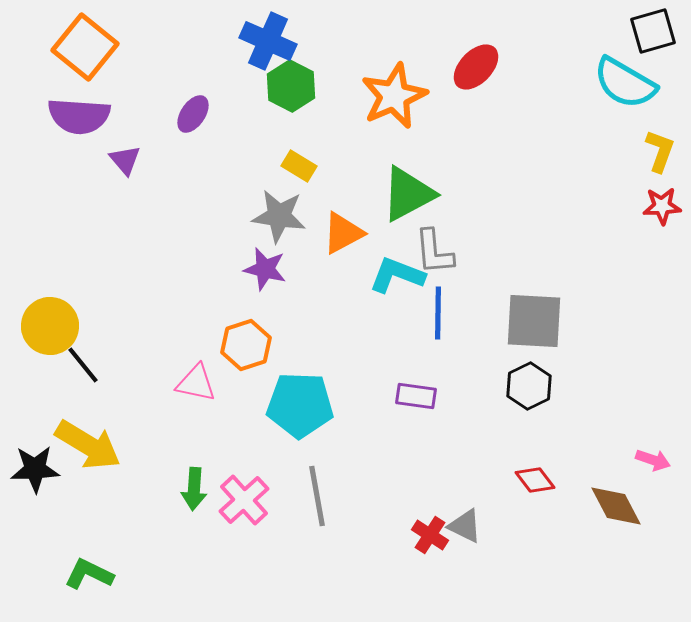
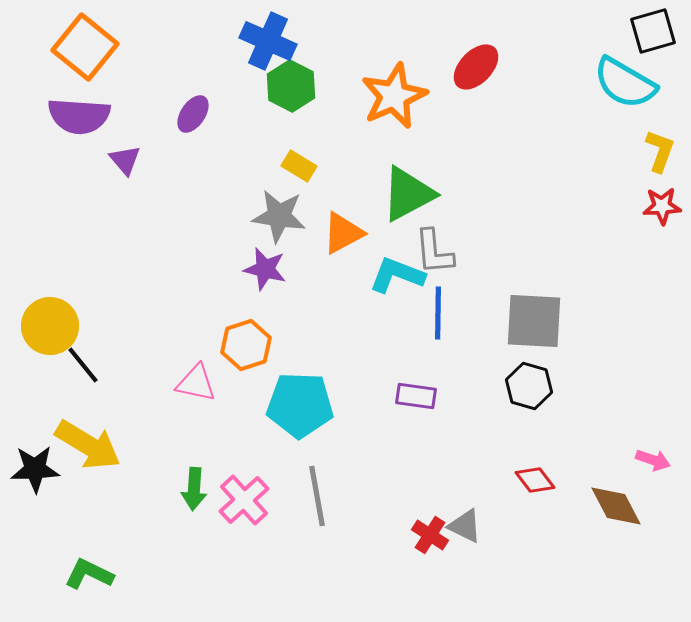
black hexagon: rotated 18 degrees counterclockwise
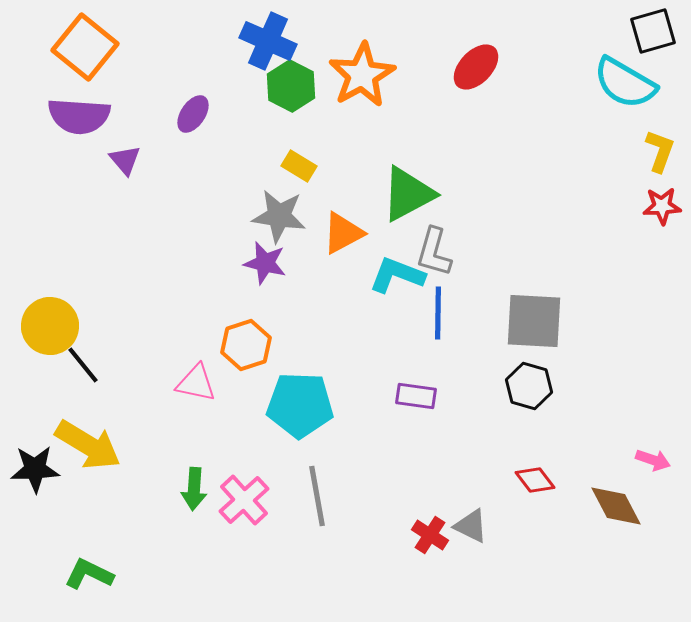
orange star: moved 32 px left, 21 px up; rotated 6 degrees counterclockwise
gray L-shape: rotated 21 degrees clockwise
purple star: moved 6 px up
gray triangle: moved 6 px right
